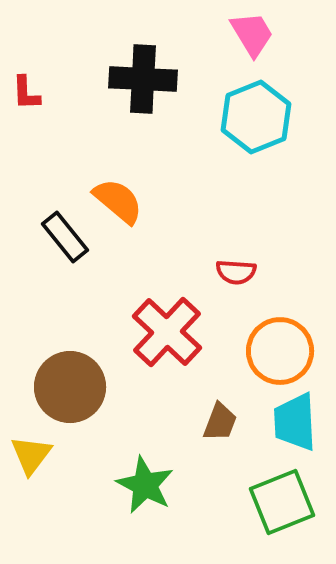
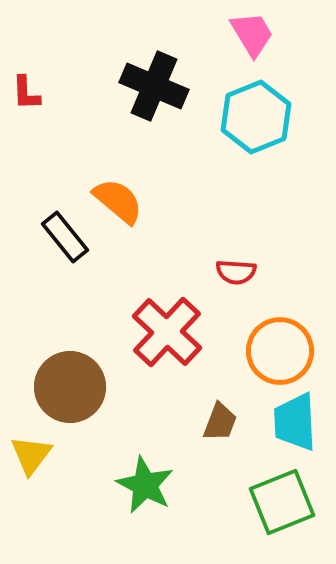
black cross: moved 11 px right, 7 px down; rotated 20 degrees clockwise
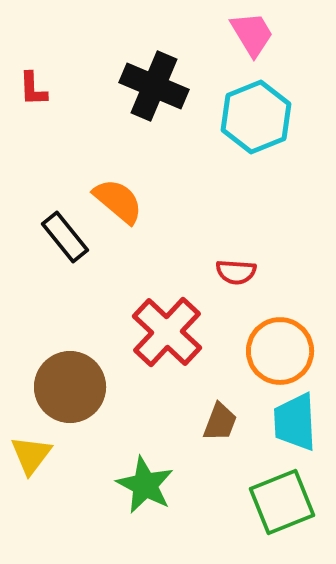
red L-shape: moved 7 px right, 4 px up
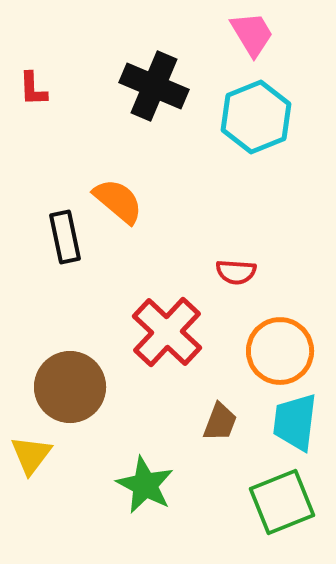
black rectangle: rotated 27 degrees clockwise
cyan trapezoid: rotated 10 degrees clockwise
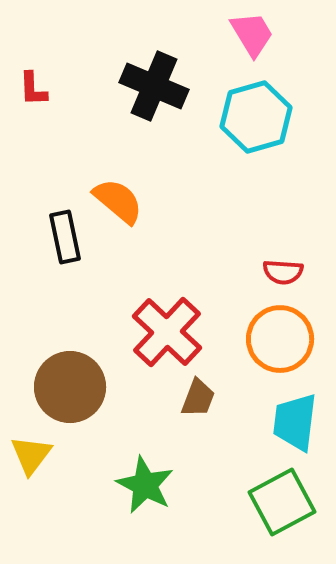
cyan hexagon: rotated 6 degrees clockwise
red semicircle: moved 47 px right
orange circle: moved 12 px up
brown trapezoid: moved 22 px left, 24 px up
green square: rotated 6 degrees counterclockwise
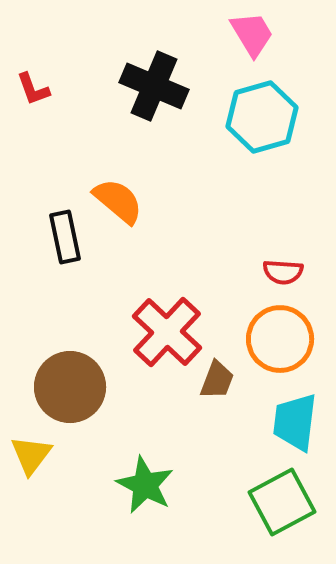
red L-shape: rotated 18 degrees counterclockwise
cyan hexagon: moved 6 px right
brown trapezoid: moved 19 px right, 18 px up
